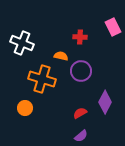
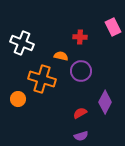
orange circle: moved 7 px left, 9 px up
purple semicircle: rotated 24 degrees clockwise
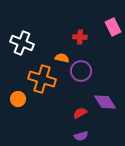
orange semicircle: moved 1 px right, 2 px down
purple diamond: rotated 60 degrees counterclockwise
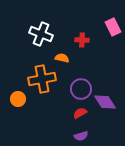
red cross: moved 2 px right, 3 px down
white cross: moved 19 px right, 9 px up
purple circle: moved 18 px down
orange cross: rotated 28 degrees counterclockwise
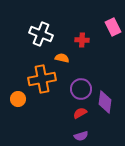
purple diamond: rotated 40 degrees clockwise
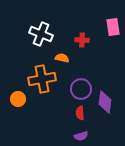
pink rectangle: rotated 18 degrees clockwise
red semicircle: rotated 64 degrees counterclockwise
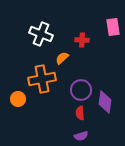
orange semicircle: rotated 56 degrees counterclockwise
purple circle: moved 1 px down
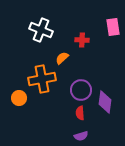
white cross: moved 4 px up
orange circle: moved 1 px right, 1 px up
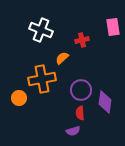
red cross: rotated 16 degrees counterclockwise
purple semicircle: moved 8 px left, 5 px up
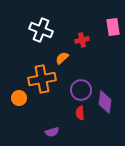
purple semicircle: moved 21 px left, 1 px down
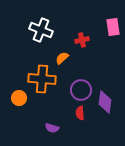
orange cross: rotated 16 degrees clockwise
purple semicircle: moved 4 px up; rotated 32 degrees clockwise
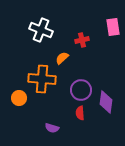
purple diamond: moved 1 px right
